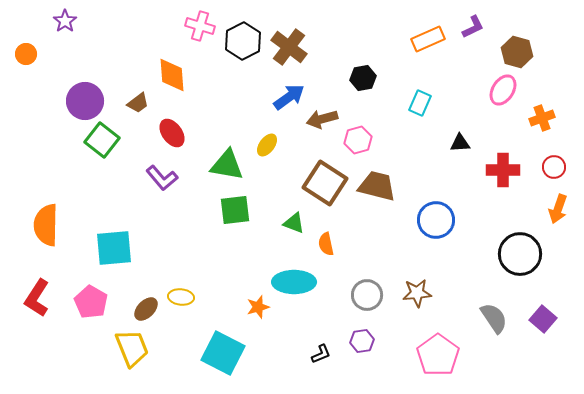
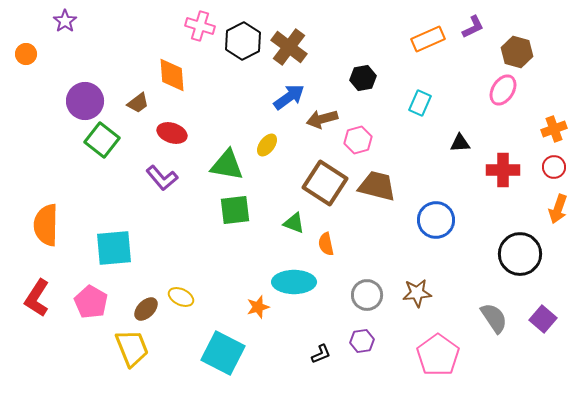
orange cross at (542, 118): moved 12 px right, 11 px down
red ellipse at (172, 133): rotated 36 degrees counterclockwise
yellow ellipse at (181, 297): rotated 20 degrees clockwise
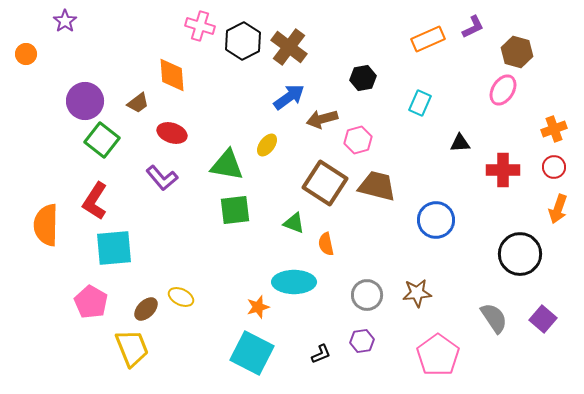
red L-shape at (37, 298): moved 58 px right, 97 px up
cyan square at (223, 353): moved 29 px right
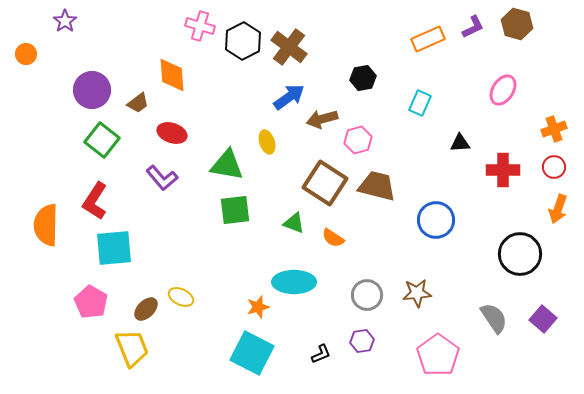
brown hexagon at (517, 52): moved 28 px up
purple circle at (85, 101): moved 7 px right, 11 px up
yellow ellipse at (267, 145): moved 3 px up; rotated 55 degrees counterclockwise
orange semicircle at (326, 244): moved 7 px right, 6 px up; rotated 45 degrees counterclockwise
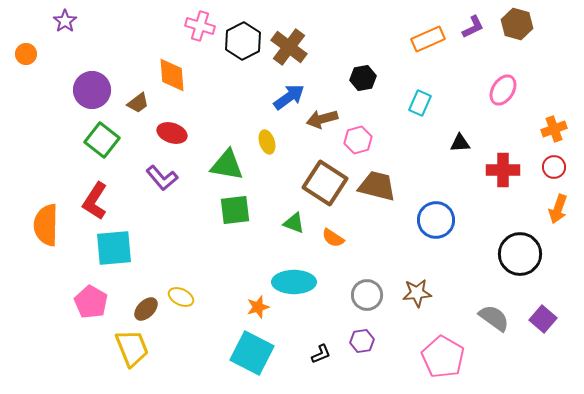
gray semicircle at (494, 318): rotated 20 degrees counterclockwise
pink pentagon at (438, 355): moved 5 px right, 2 px down; rotated 6 degrees counterclockwise
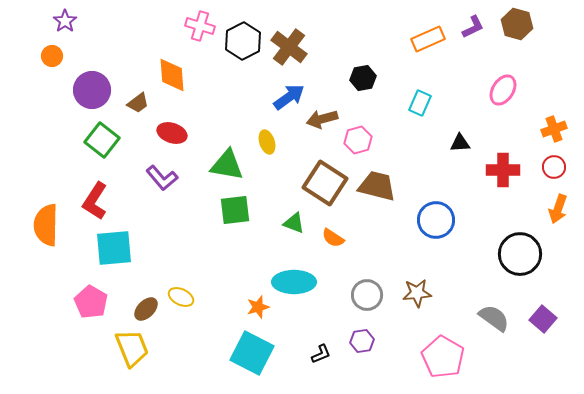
orange circle at (26, 54): moved 26 px right, 2 px down
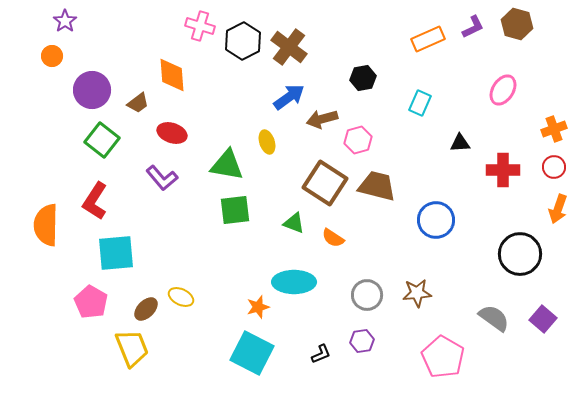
cyan square at (114, 248): moved 2 px right, 5 px down
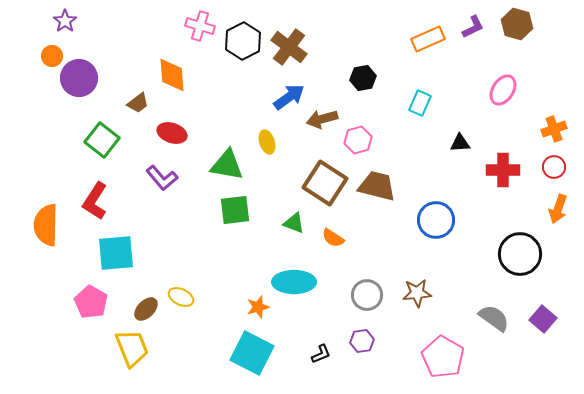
purple circle at (92, 90): moved 13 px left, 12 px up
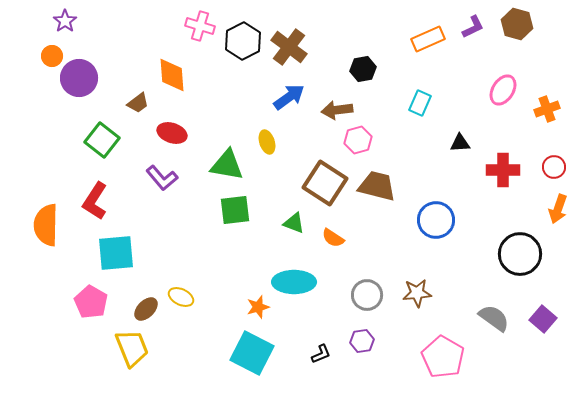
black hexagon at (363, 78): moved 9 px up
brown arrow at (322, 119): moved 15 px right, 9 px up; rotated 8 degrees clockwise
orange cross at (554, 129): moved 7 px left, 20 px up
